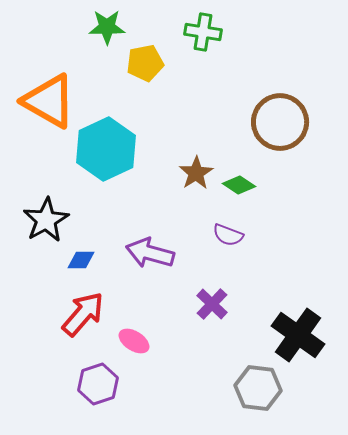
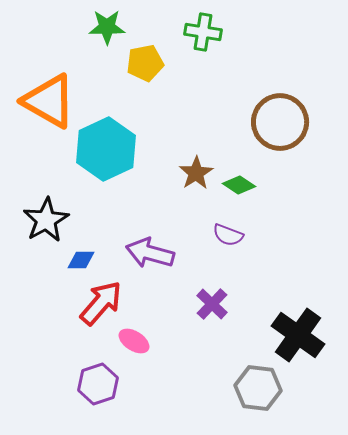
red arrow: moved 18 px right, 11 px up
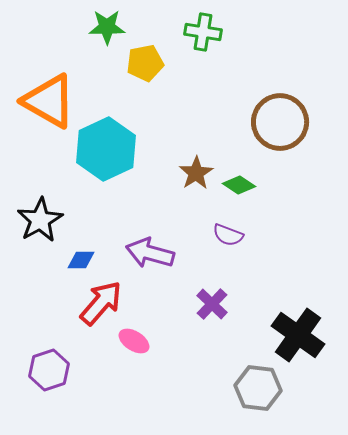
black star: moved 6 px left
purple hexagon: moved 49 px left, 14 px up
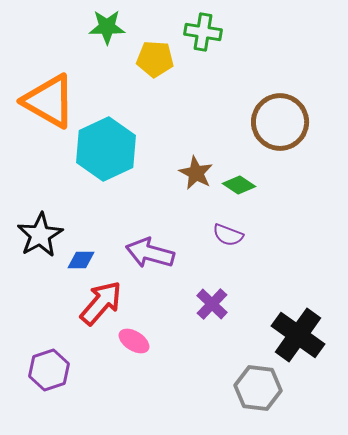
yellow pentagon: moved 10 px right, 4 px up; rotated 15 degrees clockwise
brown star: rotated 12 degrees counterclockwise
black star: moved 15 px down
